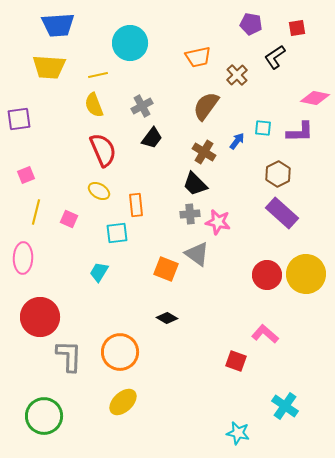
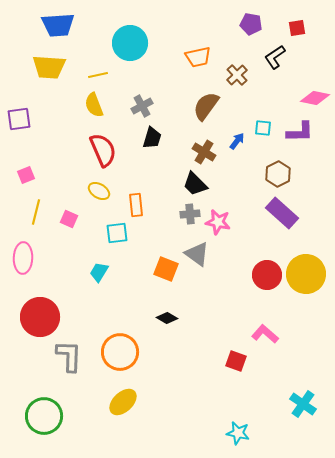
black trapezoid at (152, 138): rotated 20 degrees counterclockwise
cyan cross at (285, 406): moved 18 px right, 2 px up
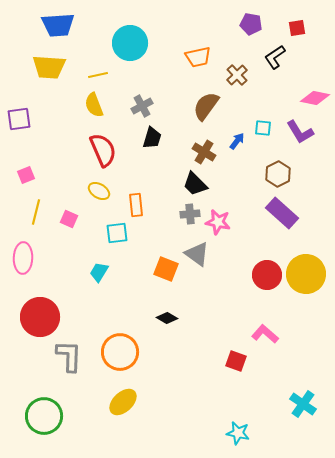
purple L-shape at (300, 132): rotated 60 degrees clockwise
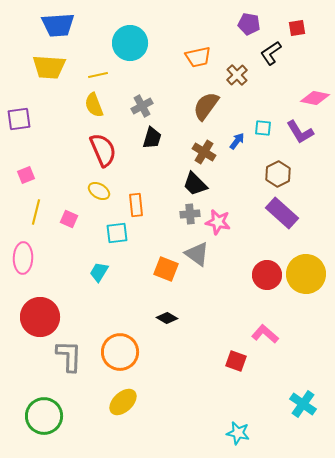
purple pentagon at (251, 24): moved 2 px left
black L-shape at (275, 57): moved 4 px left, 4 px up
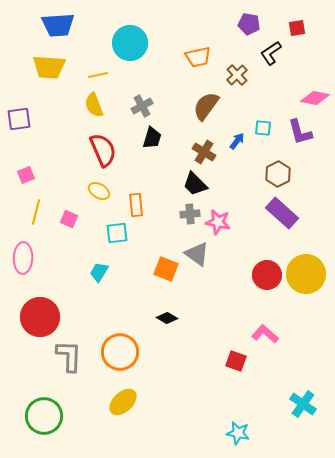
purple L-shape at (300, 132): rotated 16 degrees clockwise
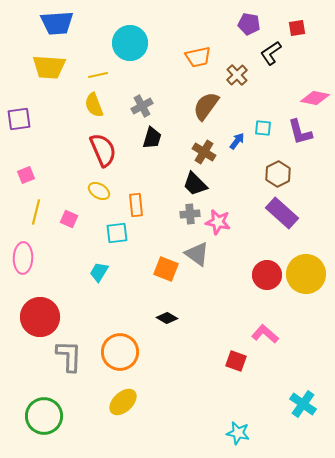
blue trapezoid at (58, 25): moved 1 px left, 2 px up
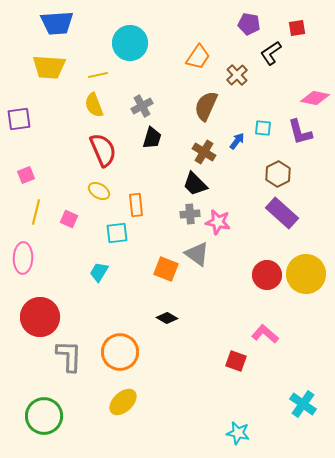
orange trapezoid at (198, 57): rotated 44 degrees counterclockwise
brown semicircle at (206, 106): rotated 12 degrees counterclockwise
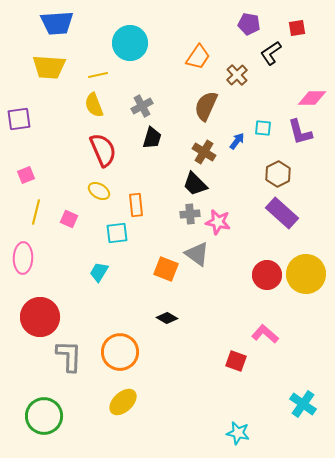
pink diamond at (315, 98): moved 3 px left; rotated 12 degrees counterclockwise
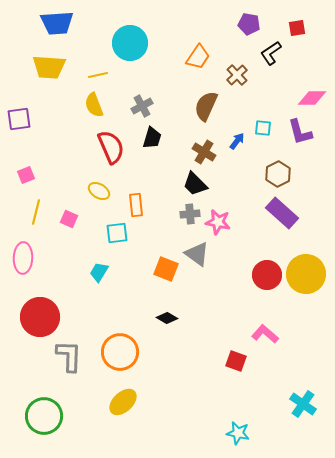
red semicircle at (103, 150): moved 8 px right, 3 px up
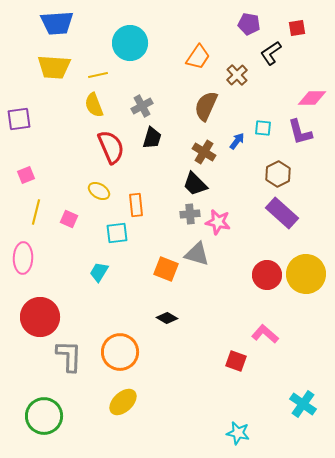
yellow trapezoid at (49, 67): moved 5 px right
gray triangle at (197, 254): rotated 20 degrees counterclockwise
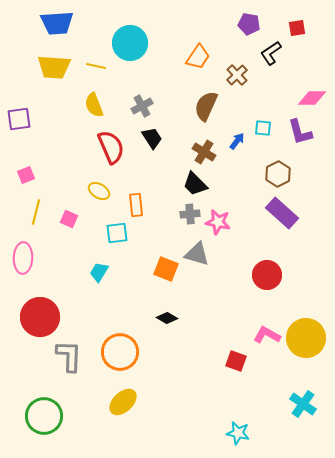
yellow line at (98, 75): moved 2 px left, 9 px up; rotated 24 degrees clockwise
black trapezoid at (152, 138): rotated 50 degrees counterclockwise
yellow circle at (306, 274): moved 64 px down
pink L-shape at (265, 334): moved 2 px right, 1 px down; rotated 12 degrees counterclockwise
